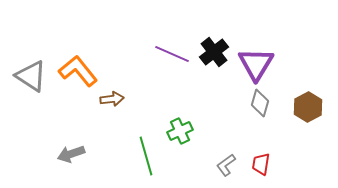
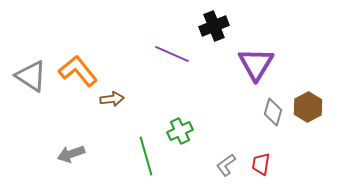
black cross: moved 26 px up; rotated 16 degrees clockwise
gray diamond: moved 13 px right, 9 px down
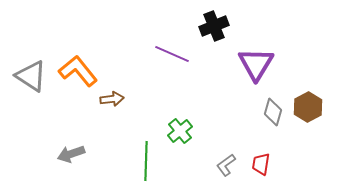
green cross: rotated 15 degrees counterclockwise
green line: moved 5 px down; rotated 18 degrees clockwise
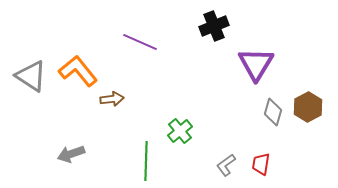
purple line: moved 32 px left, 12 px up
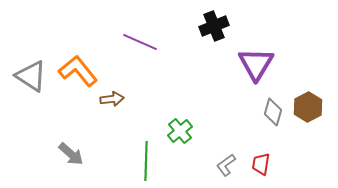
gray arrow: rotated 120 degrees counterclockwise
